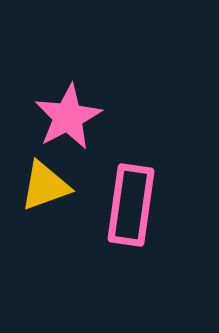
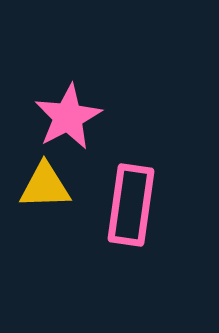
yellow triangle: rotated 18 degrees clockwise
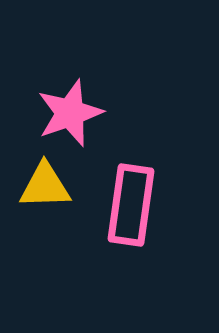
pink star: moved 2 px right, 4 px up; rotated 8 degrees clockwise
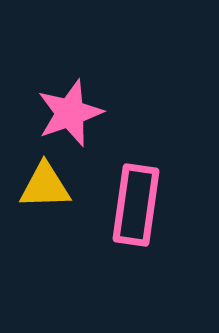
pink rectangle: moved 5 px right
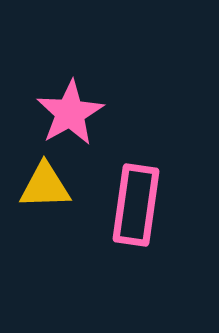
pink star: rotated 10 degrees counterclockwise
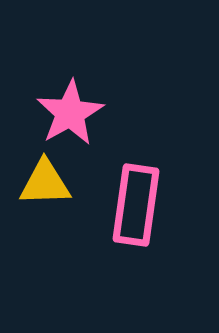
yellow triangle: moved 3 px up
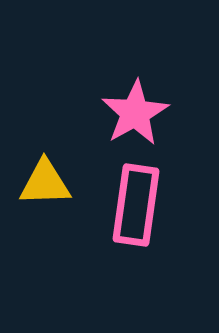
pink star: moved 65 px right
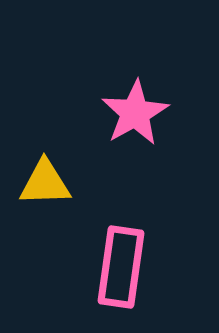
pink rectangle: moved 15 px left, 62 px down
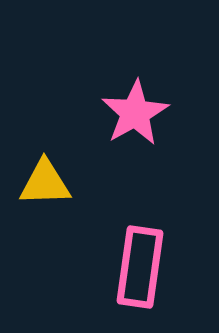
pink rectangle: moved 19 px right
